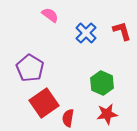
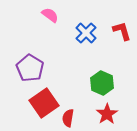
red star: rotated 25 degrees counterclockwise
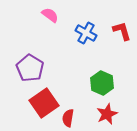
blue cross: rotated 15 degrees counterclockwise
red star: rotated 10 degrees clockwise
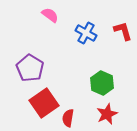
red L-shape: moved 1 px right
